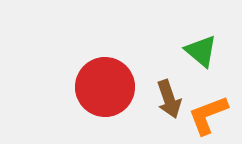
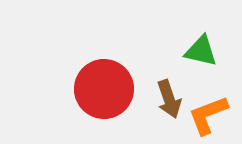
green triangle: rotated 27 degrees counterclockwise
red circle: moved 1 px left, 2 px down
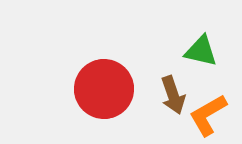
brown arrow: moved 4 px right, 4 px up
orange L-shape: rotated 9 degrees counterclockwise
